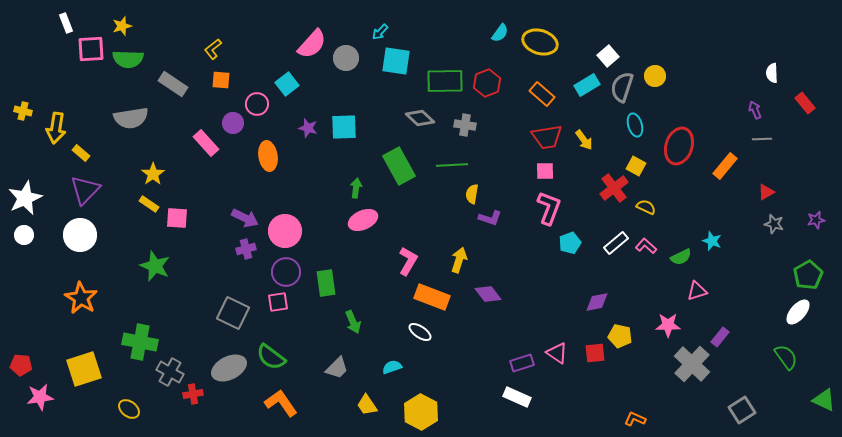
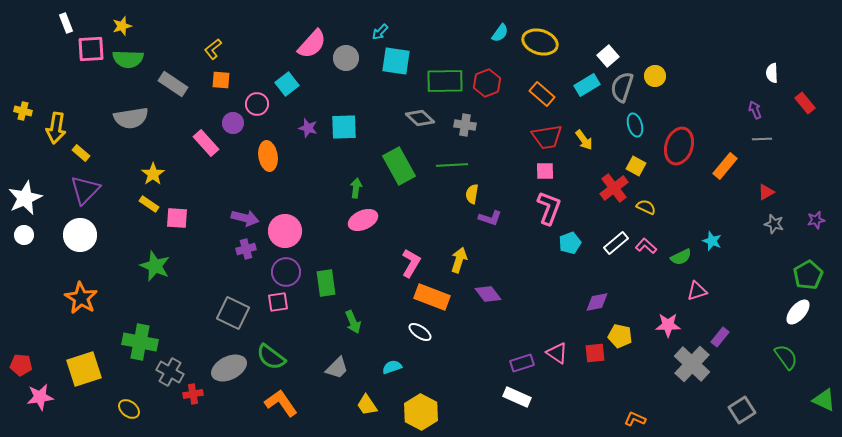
purple arrow at (245, 218): rotated 12 degrees counterclockwise
pink L-shape at (408, 261): moved 3 px right, 2 px down
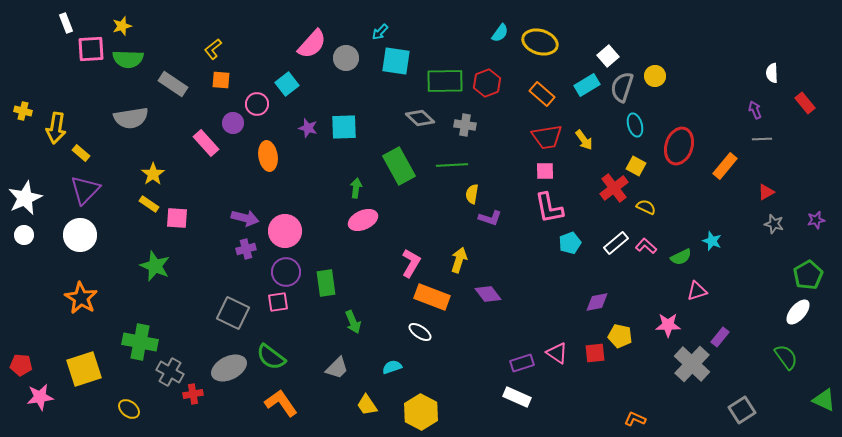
pink L-shape at (549, 208): rotated 148 degrees clockwise
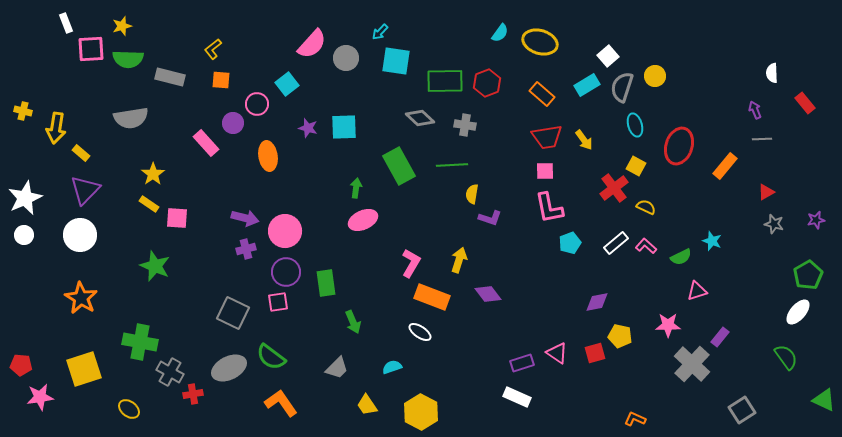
gray rectangle at (173, 84): moved 3 px left, 7 px up; rotated 20 degrees counterclockwise
red square at (595, 353): rotated 10 degrees counterclockwise
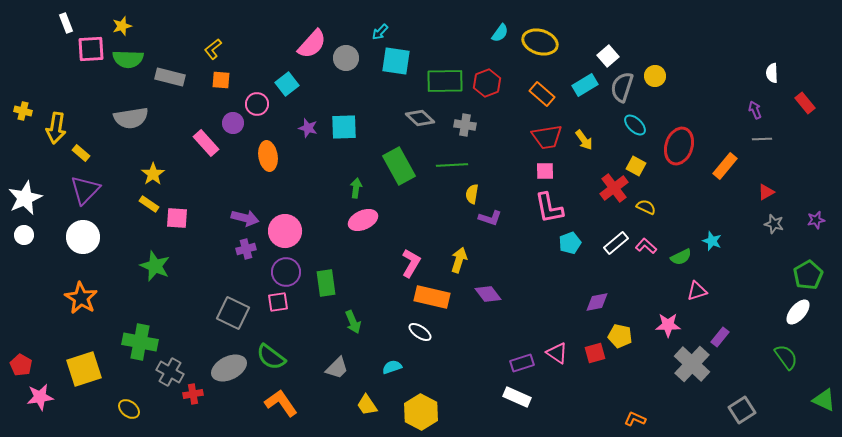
cyan rectangle at (587, 85): moved 2 px left
cyan ellipse at (635, 125): rotated 30 degrees counterclockwise
white circle at (80, 235): moved 3 px right, 2 px down
orange rectangle at (432, 297): rotated 8 degrees counterclockwise
red pentagon at (21, 365): rotated 25 degrees clockwise
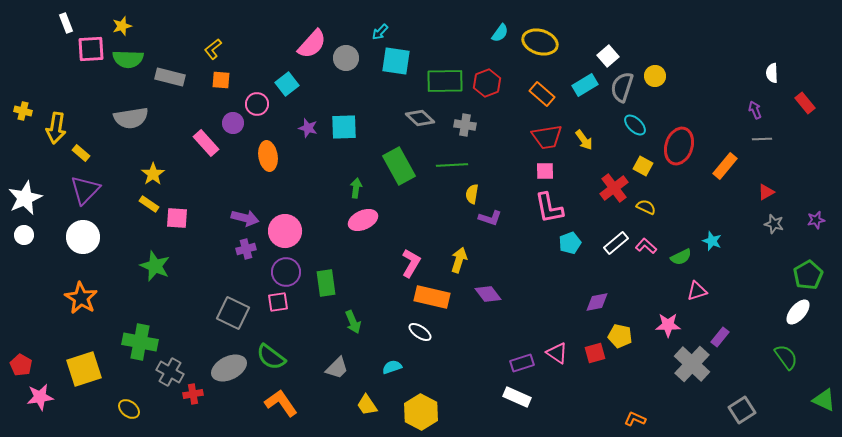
yellow square at (636, 166): moved 7 px right
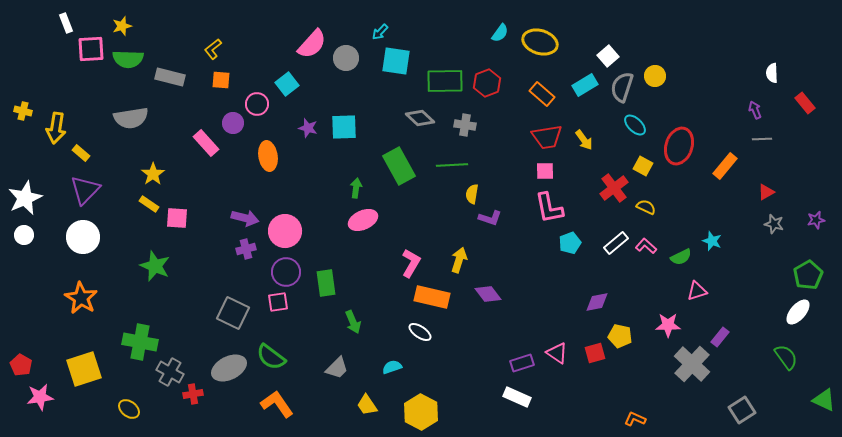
orange L-shape at (281, 403): moved 4 px left, 1 px down
